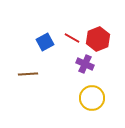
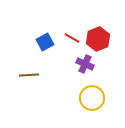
brown line: moved 1 px right, 1 px down
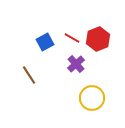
purple cross: moved 9 px left; rotated 24 degrees clockwise
brown line: rotated 60 degrees clockwise
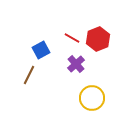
blue square: moved 4 px left, 8 px down
brown line: rotated 60 degrees clockwise
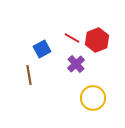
red hexagon: moved 1 px left, 1 px down
blue square: moved 1 px right, 1 px up
brown line: rotated 36 degrees counterclockwise
yellow circle: moved 1 px right
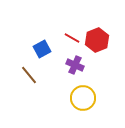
purple cross: moved 1 px left, 1 px down; rotated 24 degrees counterclockwise
brown line: rotated 30 degrees counterclockwise
yellow circle: moved 10 px left
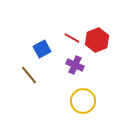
yellow circle: moved 3 px down
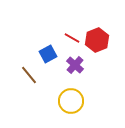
blue square: moved 6 px right, 5 px down
purple cross: rotated 18 degrees clockwise
yellow circle: moved 12 px left
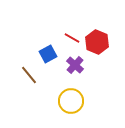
red hexagon: moved 2 px down; rotated 15 degrees counterclockwise
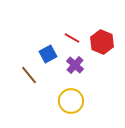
red hexagon: moved 5 px right
